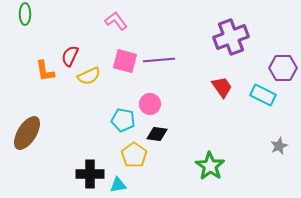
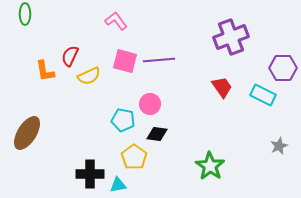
yellow pentagon: moved 2 px down
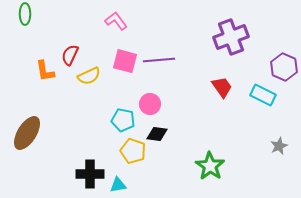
red semicircle: moved 1 px up
purple hexagon: moved 1 px right, 1 px up; rotated 24 degrees clockwise
yellow pentagon: moved 1 px left, 6 px up; rotated 15 degrees counterclockwise
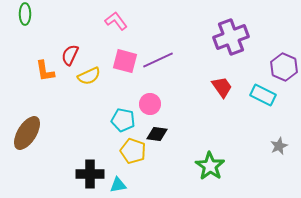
purple line: moved 1 px left; rotated 20 degrees counterclockwise
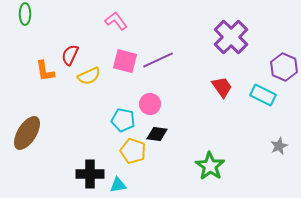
purple cross: rotated 24 degrees counterclockwise
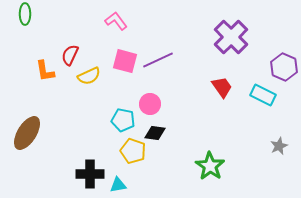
black diamond: moved 2 px left, 1 px up
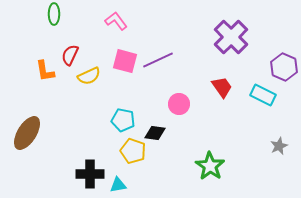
green ellipse: moved 29 px right
pink circle: moved 29 px right
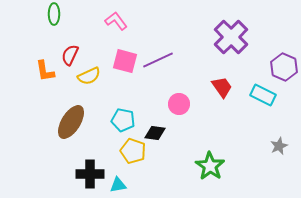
brown ellipse: moved 44 px right, 11 px up
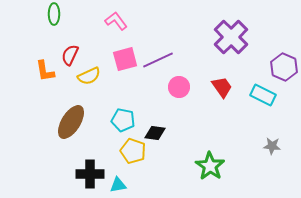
pink square: moved 2 px up; rotated 30 degrees counterclockwise
pink circle: moved 17 px up
gray star: moved 7 px left; rotated 30 degrees clockwise
